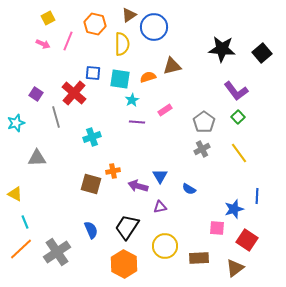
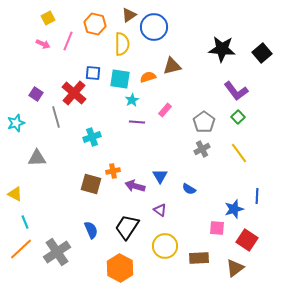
pink rectangle at (165, 110): rotated 16 degrees counterclockwise
purple arrow at (138, 186): moved 3 px left
purple triangle at (160, 207): moved 3 px down; rotated 48 degrees clockwise
orange hexagon at (124, 264): moved 4 px left, 4 px down
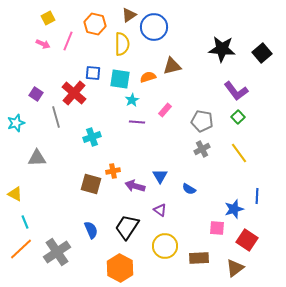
gray pentagon at (204, 122): moved 2 px left, 1 px up; rotated 25 degrees counterclockwise
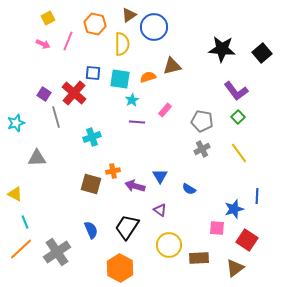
purple square at (36, 94): moved 8 px right
yellow circle at (165, 246): moved 4 px right, 1 px up
